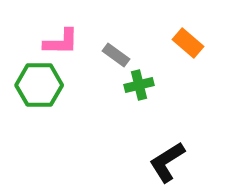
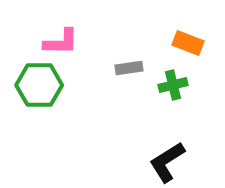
orange rectangle: rotated 20 degrees counterclockwise
gray rectangle: moved 13 px right, 13 px down; rotated 44 degrees counterclockwise
green cross: moved 34 px right
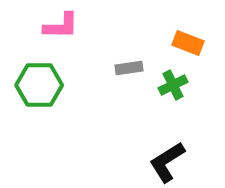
pink L-shape: moved 16 px up
green cross: rotated 12 degrees counterclockwise
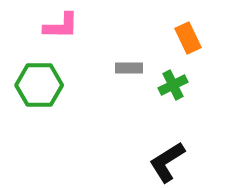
orange rectangle: moved 5 px up; rotated 44 degrees clockwise
gray rectangle: rotated 8 degrees clockwise
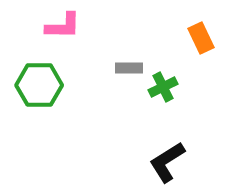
pink L-shape: moved 2 px right
orange rectangle: moved 13 px right
green cross: moved 10 px left, 2 px down
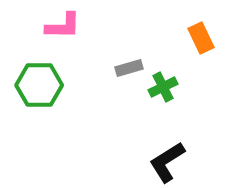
gray rectangle: rotated 16 degrees counterclockwise
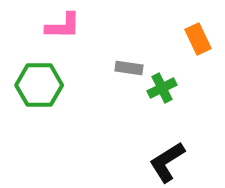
orange rectangle: moved 3 px left, 1 px down
gray rectangle: rotated 24 degrees clockwise
green cross: moved 1 px left, 1 px down
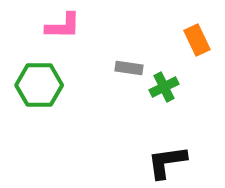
orange rectangle: moved 1 px left, 1 px down
green cross: moved 2 px right, 1 px up
black L-shape: rotated 24 degrees clockwise
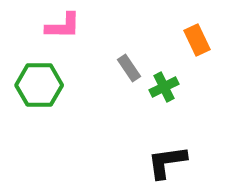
gray rectangle: rotated 48 degrees clockwise
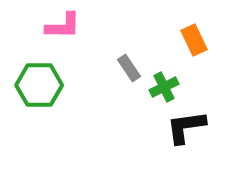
orange rectangle: moved 3 px left
black L-shape: moved 19 px right, 35 px up
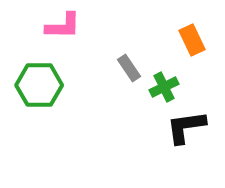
orange rectangle: moved 2 px left
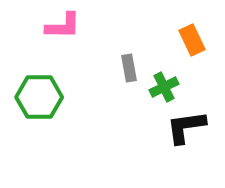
gray rectangle: rotated 24 degrees clockwise
green hexagon: moved 12 px down
